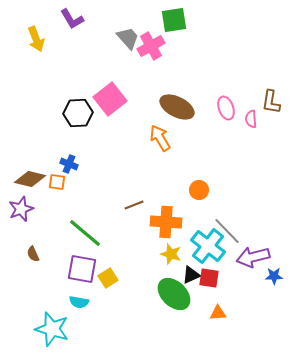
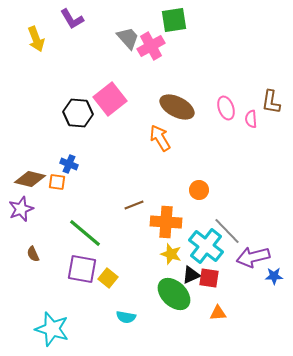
black hexagon: rotated 8 degrees clockwise
cyan cross: moved 2 px left
yellow square: rotated 18 degrees counterclockwise
cyan semicircle: moved 47 px right, 15 px down
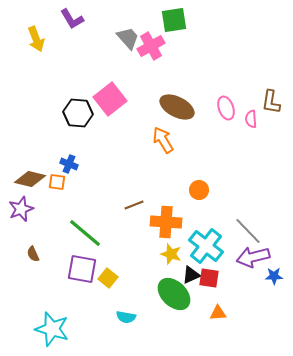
orange arrow: moved 3 px right, 2 px down
gray line: moved 21 px right
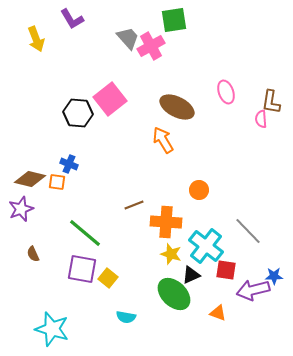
pink ellipse: moved 16 px up
pink semicircle: moved 10 px right
purple arrow: moved 33 px down
red square: moved 17 px right, 8 px up
orange triangle: rotated 24 degrees clockwise
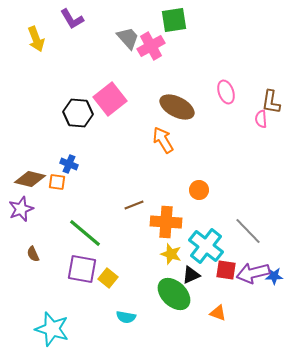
purple arrow: moved 17 px up
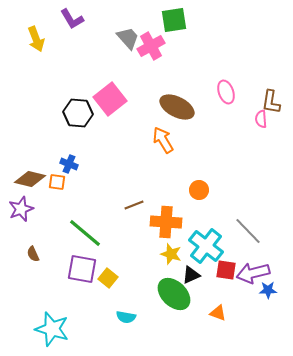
blue star: moved 6 px left, 14 px down
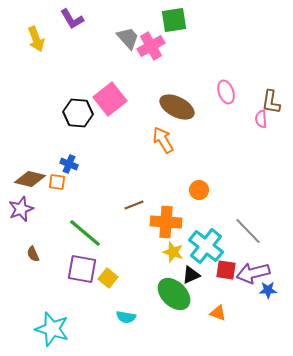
yellow star: moved 2 px right, 2 px up
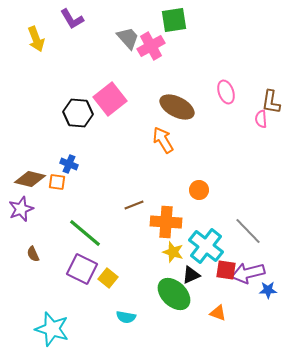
purple square: rotated 16 degrees clockwise
purple arrow: moved 5 px left
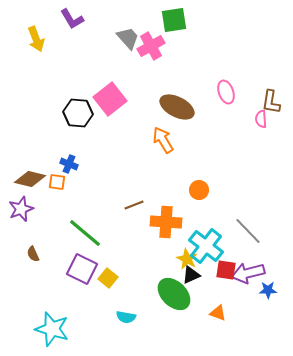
yellow star: moved 14 px right, 7 px down; rotated 10 degrees clockwise
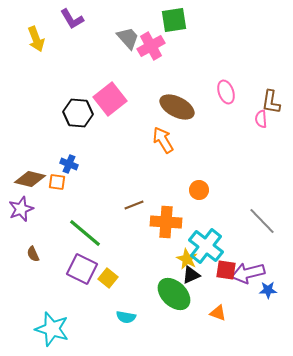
gray line: moved 14 px right, 10 px up
